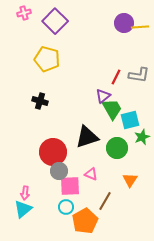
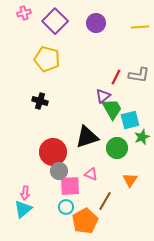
purple circle: moved 28 px left
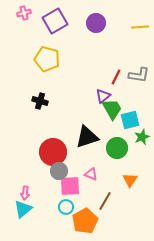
purple square: rotated 15 degrees clockwise
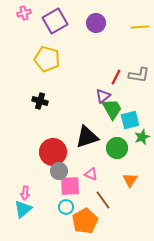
brown line: moved 2 px left, 1 px up; rotated 66 degrees counterclockwise
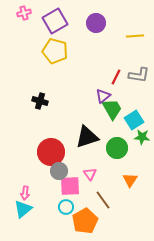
yellow line: moved 5 px left, 9 px down
yellow pentagon: moved 8 px right, 8 px up
cyan square: moved 4 px right; rotated 18 degrees counterclockwise
green star: rotated 28 degrees clockwise
red circle: moved 2 px left
pink triangle: moved 1 px left; rotated 32 degrees clockwise
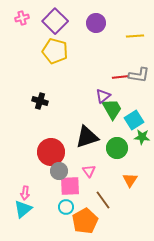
pink cross: moved 2 px left, 5 px down
purple square: rotated 15 degrees counterclockwise
red line: moved 4 px right; rotated 56 degrees clockwise
pink triangle: moved 1 px left, 3 px up
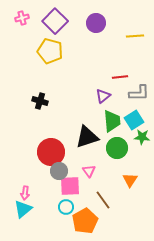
yellow pentagon: moved 5 px left
gray L-shape: moved 18 px down; rotated 10 degrees counterclockwise
green trapezoid: moved 12 px down; rotated 25 degrees clockwise
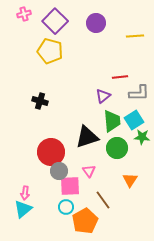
pink cross: moved 2 px right, 4 px up
